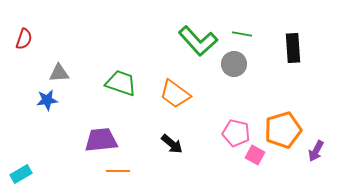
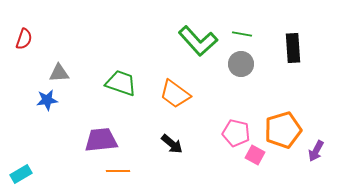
gray circle: moved 7 px right
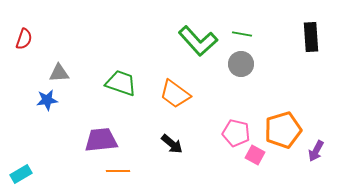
black rectangle: moved 18 px right, 11 px up
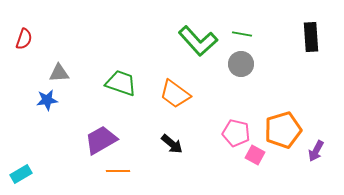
purple trapezoid: rotated 24 degrees counterclockwise
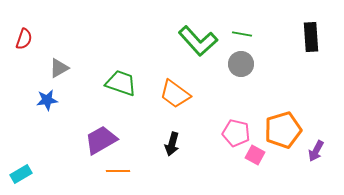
gray triangle: moved 5 px up; rotated 25 degrees counterclockwise
black arrow: rotated 65 degrees clockwise
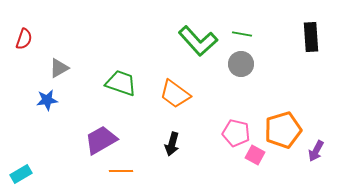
orange line: moved 3 px right
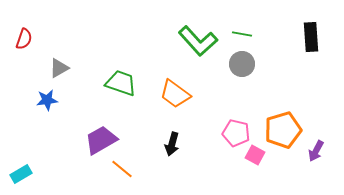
gray circle: moved 1 px right
orange line: moved 1 px right, 2 px up; rotated 40 degrees clockwise
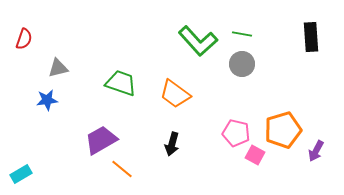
gray triangle: moved 1 px left; rotated 15 degrees clockwise
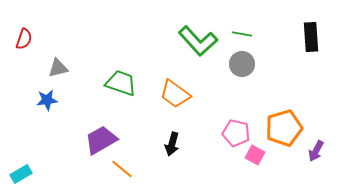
orange pentagon: moved 1 px right, 2 px up
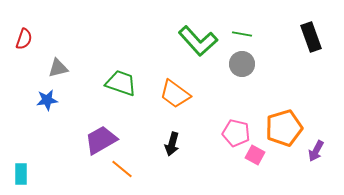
black rectangle: rotated 16 degrees counterclockwise
cyan rectangle: rotated 60 degrees counterclockwise
